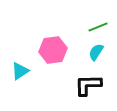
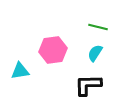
green line: rotated 36 degrees clockwise
cyan semicircle: moved 1 px left, 1 px down
cyan triangle: rotated 24 degrees clockwise
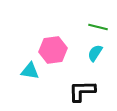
cyan triangle: moved 10 px right; rotated 18 degrees clockwise
black L-shape: moved 6 px left, 6 px down
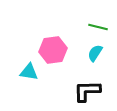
cyan triangle: moved 1 px left, 1 px down
black L-shape: moved 5 px right
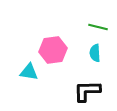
cyan semicircle: rotated 36 degrees counterclockwise
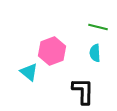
pink hexagon: moved 1 px left, 1 px down; rotated 12 degrees counterclockwise
cyan triangle: rotated 30 degrees clockwise
black L-shape: moved 4 px left; rotated 92 degrees clockwise
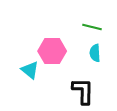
green line: moved 6 px left
pink hexagon: rotated 20 degrees clockwise
cyan triangle: moved 1 px right, 2 px up
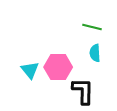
pink hexagon: moved 6 px right, 16 px down
cyan triangle: rotated 12 degrees clockwise
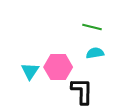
cyan semicircle: rotated 84 degrees clockwise
cyan triangle: moved 1 px down; rotated 12 degrees clockwise
black L-shape: moved 1 px left
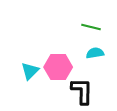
green line: moved 1 px left
cyan triangle: rotated 12 degrees clockwise
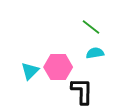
green line: rotated 24 degrees clockwise
